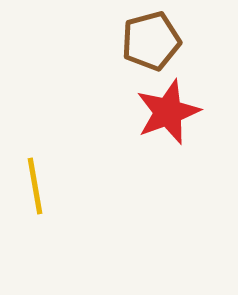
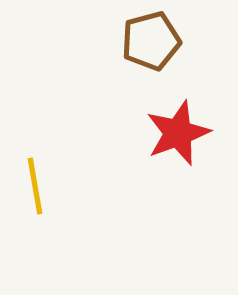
red star: moved 10 px right, 21 px down
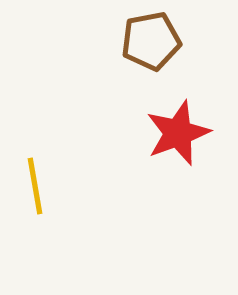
brown pentagon: rotated 4 degrees clockwise
